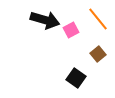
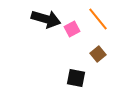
black arrow: moved 1 px right, 1 px up
pink square: moved 1 px right, 1 px up
black square: rotated 24 degrees counterclockwise
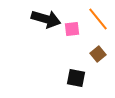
pink square: rotated 21 degrees clockwise
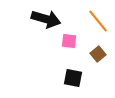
orange line: moved 2 px down
pink square: moved 3 px left, 12 px down; rotated 14 degrees clockwise
black square: moved 3 px left
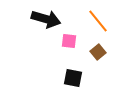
brown square: moved 2 px up
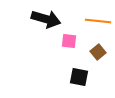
orange line: rotated 45 degrees counterclockwise
black square: moved 6 px right, 1 px up
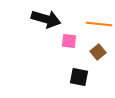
orange line: moved 1 px right, 3 px down
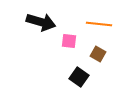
black arrow: moved 5 px left, 3 px down
brown square: moved 2 px down; rotated 21 degrees counterclockwise
black square: rotated 24 degrees clockwise
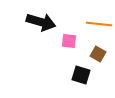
black square: moved 2 px right, 2 px up; rotated 18 degrees counterclockwise
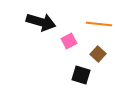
pink square: rotated 35 degrees counterclockwise
brown square: rotated 14 degrees clockwise
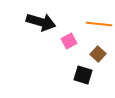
black square: moved 2 px right
